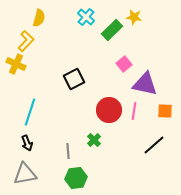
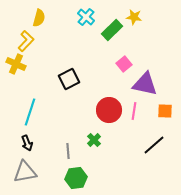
black square: moved 5 px left
gray triangle: moved 2 px up
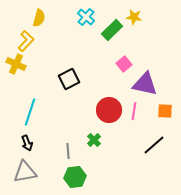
green hexagon: moved 1 px left, 1 px up
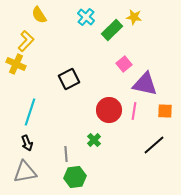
yellow semicircle: moved 3 px up; rotated 132 degrees clockwise
gray line: moved 2 px left, 3 px down
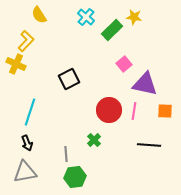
black line: moved 5 px left; rotated 45 degrees clockwise
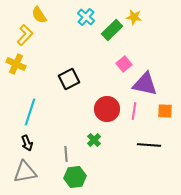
yellow L-shape: moved 1 px left, 6 px up
red circle: moved 2 px left, 1 px up
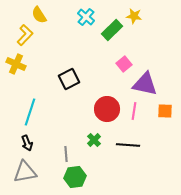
yellow star: moved 1 px up
black line: moved 21 px left
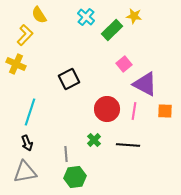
purple triangle: rotated 16 degrees clockwise
